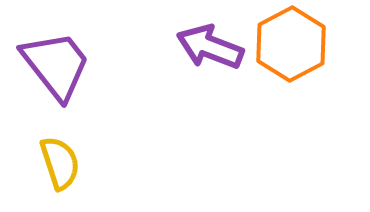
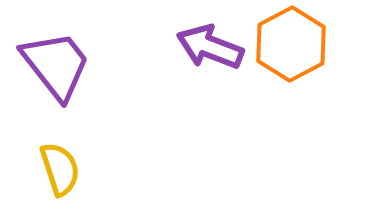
yellow semicircle: moved 6 px down
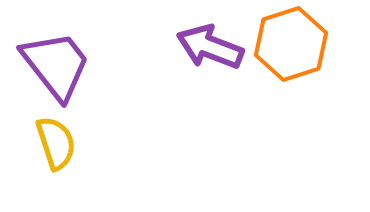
orange hexagon: rotated 10 degrees clockwise
yellow semicircle: moved 4 px left, 26 px up
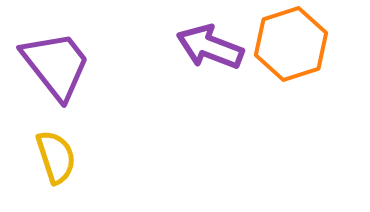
yellow semicircle: moved 14 px down
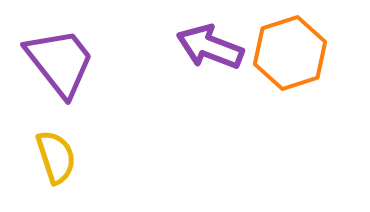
orange hexagon: moved 1 px left, 9 px down
purple trapezoid: moved 4 px right, 3 px up
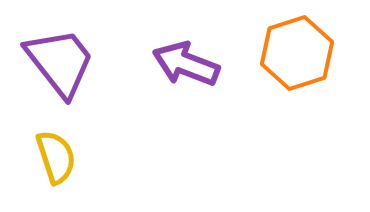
purple arrow: moved 24 px left, 17 px down
orange hexagon: moved 7 px right
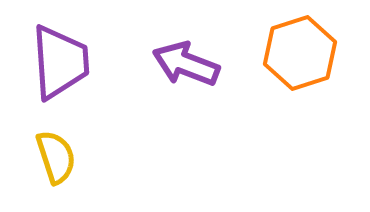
orange hexagon: moved 3 px right
purple trapezoid: rotated 34 degrees clockwise
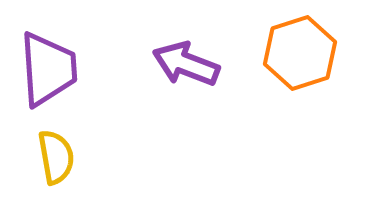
purple trapezoid: moved 12 px left, 7 px down
yellow semicircle: rotated 8 degrees clockwise
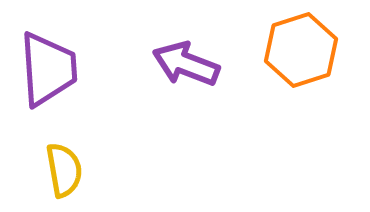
orange hexagon: moved 1 px right, 3 px up
yellow semicircle: moved 8 px right, 13 px down
